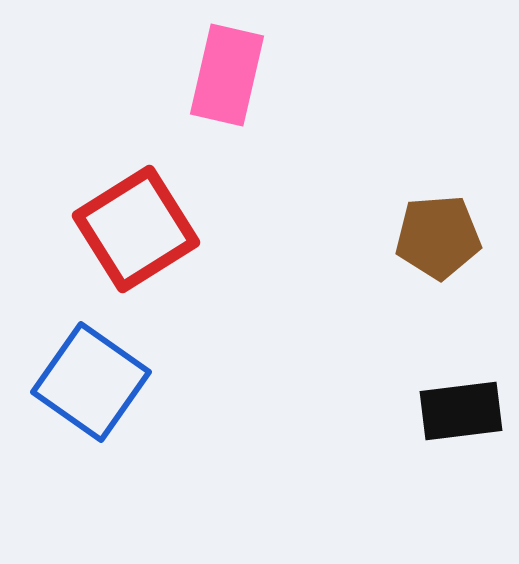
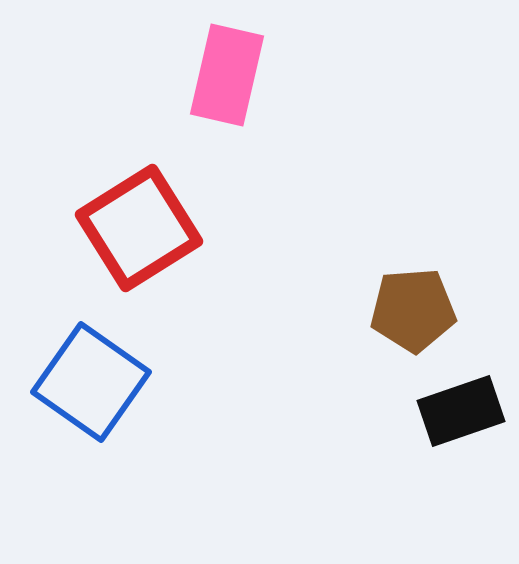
red square: moved 3 px right, 1 px up
brown pentagon: moved 25 px left, 73 px down
black rectangle: rotated 12 degrees counterclockwise
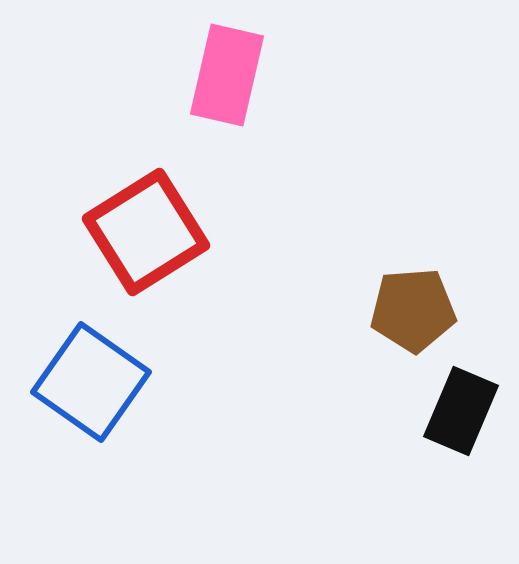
red square: moved 7 px right, 4 px down
black rectangle: rotated 48 degrees counterclockwise
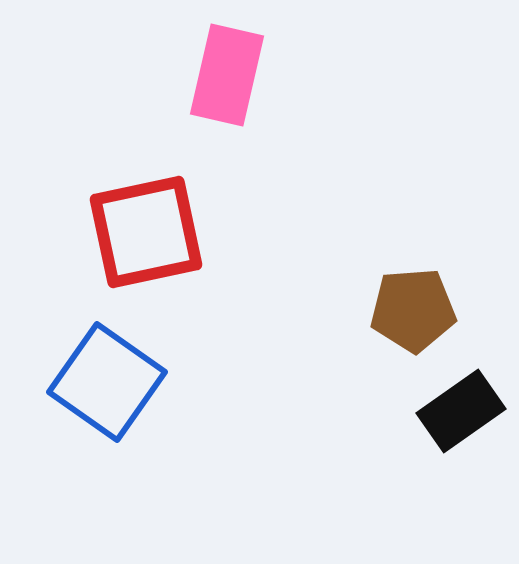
red square: rotated 20 degrees clockwise
blue square: moved 16 px right
black rectangle: rotated 32 degrees clockwise
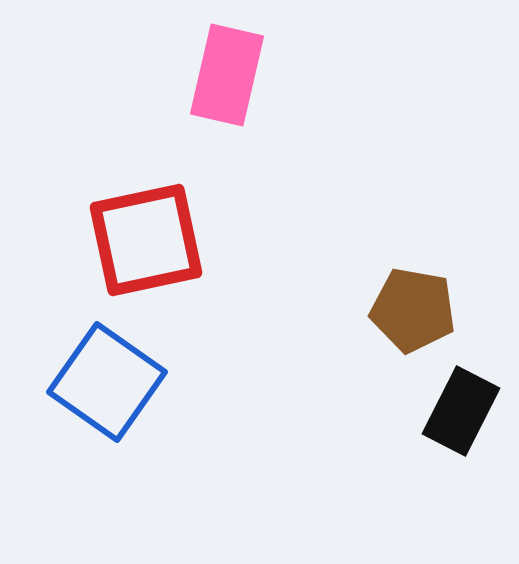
red square: moved 8 px down
brown pentagon: rotated 14 degrees clockwise
black rectangle: rotated 28 degrees counterclockwise
